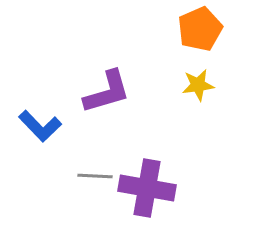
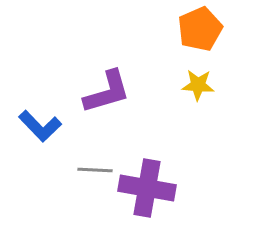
yellow star: rotated 12 degrees clockwise
gray line: moved 6 px up
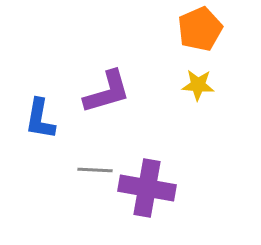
blue L-shape: moved 7 px up; rotated 54 degrees clockwise
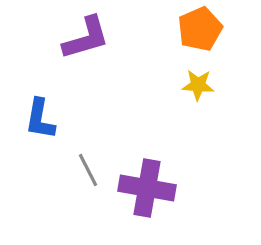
purple L-shape: moved 21 px left, 54 px up
gray line: moved 7 px left; rotated 60 degrees clockwise
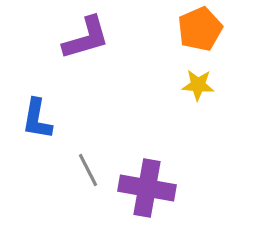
blue L-shape: moved 3 px left
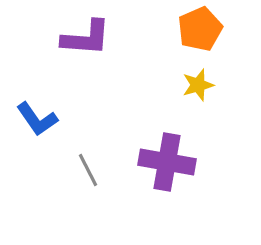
purple L-shape: rotated 20 degrees clockwise
yellow star: rotated 20 degrees counterclockwise
blue L-shape: rotated 45 degrees counterclockwise
purple cross: moved 20 px right, 26 px up
